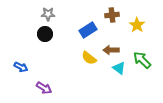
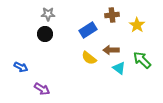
purple arrow: moved 2 px left, 1 px down
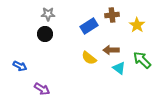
blue rectangle: moved 1 px right, 4 px up
blue arrow: moved 1 px left, 1 px up
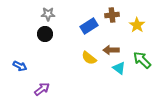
purple arrow: rotated 70 degrees counterclockwise
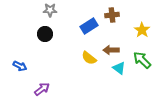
gray star: moved 2 px right, 4 px up
yellow star: moved 5 px right, 5 px down
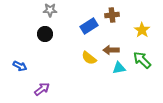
cyan triangle: rotated 48 degrees counterclockwise
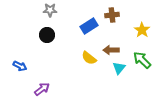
black circle: moved 2 px right, 1 px down
cyan triangle: rotated 40 degrees counterclockwise
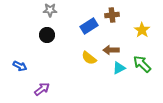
green arrow: moved 4 px down
cyan triangle: rotated 24 degrees clockwise
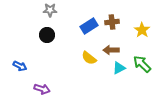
brown cross: moved 7 px down
purple arrow: rotated 56 degrees clockwise
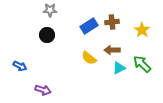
brown arrow: moved 1 px right
purple arrow: moved 1 px right, 1 px down
